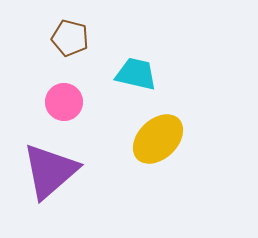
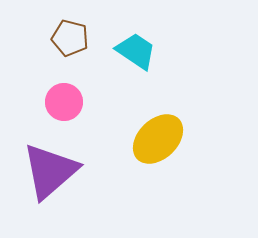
cyan trapezoid: moved 23 px up; rotated 21 degrees clockwise
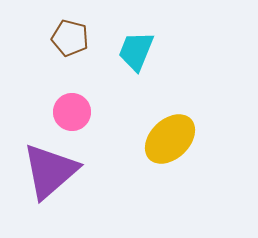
cyan trapezoid: rotated 102 degrees counterclockwise
pink circle: moved 8 px right, 10 px down
yellow ellipse: moved 12 px right
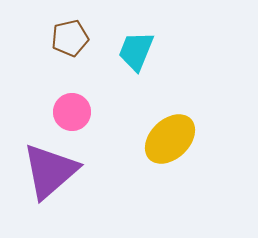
brown pentagon: rotated 27 degrees counterclockwise
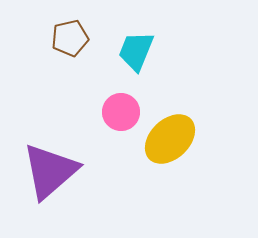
pink circle: moved 49 px right
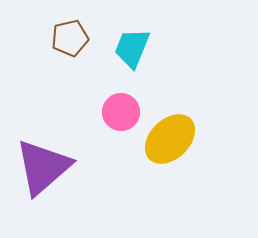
cyan trapezoid: moved 4 px left, 3 px up
purple triangle: moved 7 px left, 4 px up
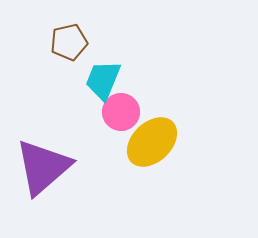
brown pentagon: moved 1 px left, 4 px down
cyan trapezoid: moved 29 px left, 32 px down
yellow ellipse: moved 18 px left, 3 px down
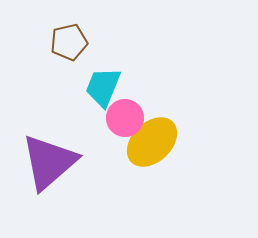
cyan trapezoid: moved 7 px down
pink circle: moved 4 px right, 6 px down
purple triangle: moved 6 px right, 5 px up
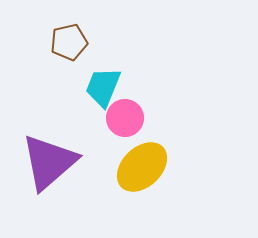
yellow ellipse: moved 10 px left, 25 px down
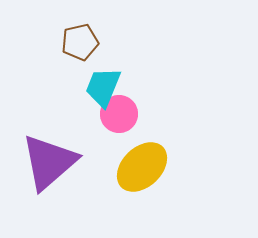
brown pentagon: moved 11 px right
pink circle: moved 6 px left, 4 px up
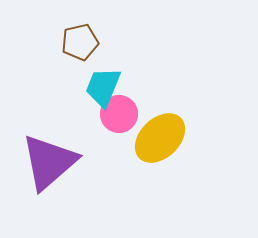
yellow ellipse: moved 18 px right, 29 px up
